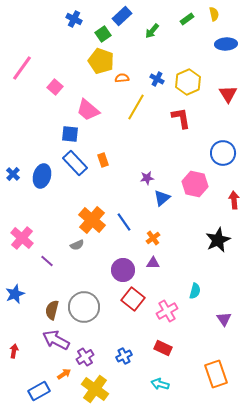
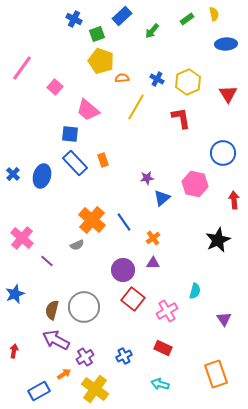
green square at (103, 34): moved 6 px left; rotated 14 degrees clockwise
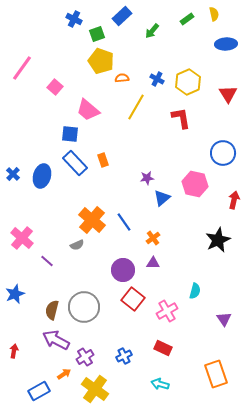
red arrow at (234, 200): rotated 18 degrees clockwise
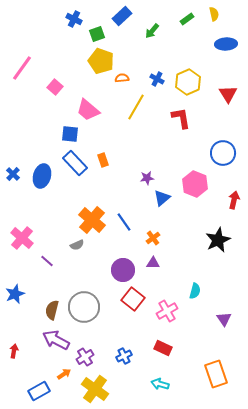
pink hexagon at (195, 184): rotated 10 degrees clockwise
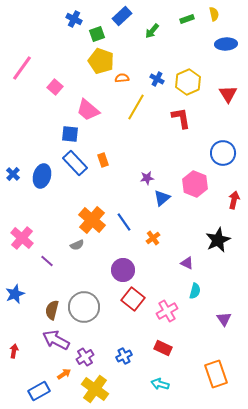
green rectangle at (187, 19): rotated 16 degrees clockwise
purple triangle at (153, 263): moved 34 px right; rotated 24 degrees clockwise
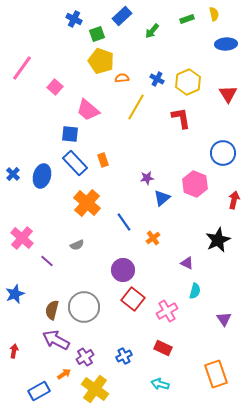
orange cross at (92, 220): moved 5 px left, 17 px up
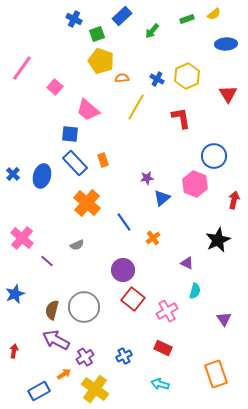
yellow semicircle at (214, 14): rotated 64 degrees clockwise
yellow hexagon at (188, 82): moved 1 px left, 6 px up
blue circle at (223, 153): moved 9 px left, 3 px down
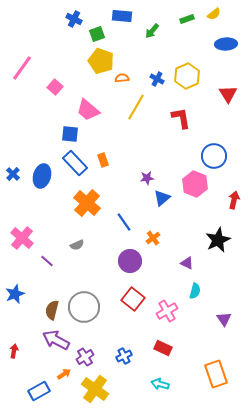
blue rectangle at (122, 16): rotated 48 degrees clockwise
purple circle at (123, 270): moved 7 px right, 9 px up
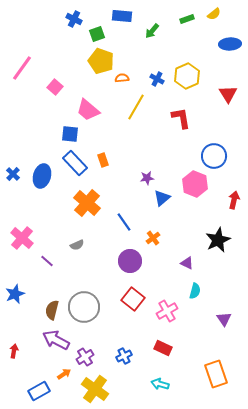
blue ellipse at (226, 44): moved 4 px right
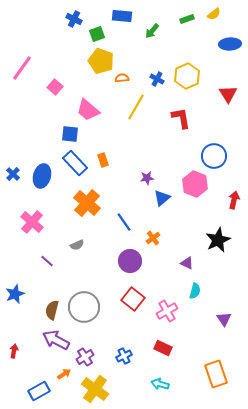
pink cross at (22, 238): moved 10 px right, 16 px up
